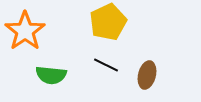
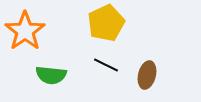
yellow pentagon: moved 2 px left, 1 px down
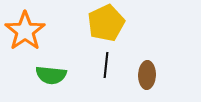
black line: rotated 70 degrees clockwise
brown ellipse: rotated 12 degrees counterclockwise
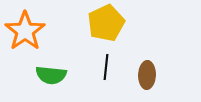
black line: moved 2 px down
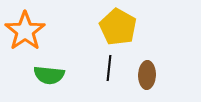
yellow pentagon: moved 12 px right, 4 px down; rotated 18 degrees counterclockwise
black line: moved 3 px right, 1 px down
green semicircle: moved 2 px left
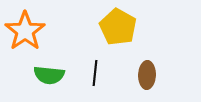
black line: moved 14 px left, 5 px down
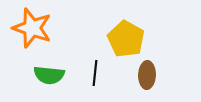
yellow pentagon: moved 8 px right, 12 px down
orange star: moved 7 px right, 3 px up; rotated 18 degrees counterclockwise
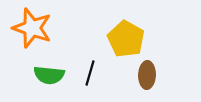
black line: moved 5 px left; rotated 10 degrees clockwise
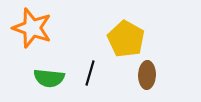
green semicircle: moved 3 px down
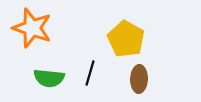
brown ellipse: moved 8 px left, 4 px down
